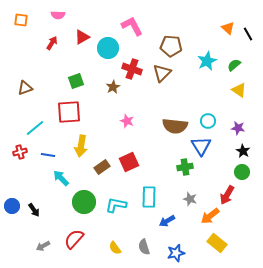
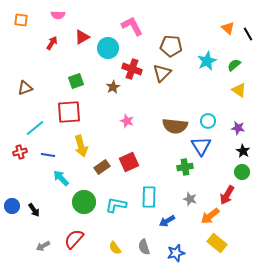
yellow arrow at (81, 146): rotated 25 degrees counterclockwise
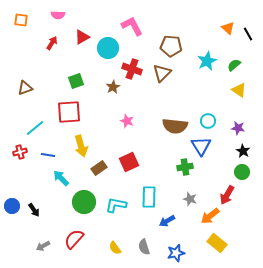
brown rectangle at (102, 167): moved 3 px left, 1 px down
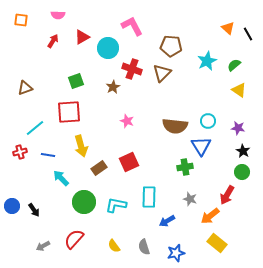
red arrow at (52, 43): moved 1 px right, 2 px up
yellow semicircle at (115, 248): moved 1 px left, 2 px up
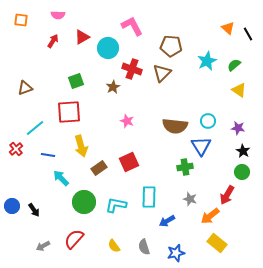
red cross at (20, 152): moved 4 px left, 3 px up; rotated 24 degrees counterclockwise
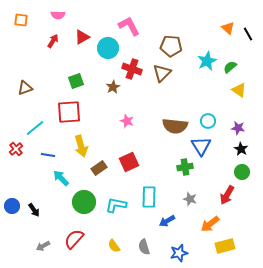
pink L-shape at (132, 26): moved 3 px left
green semicircle at (234, 65): moved 4 px left, 2 px down
black star at (243, 151): moved 2 px left, 2 px up
orange arrow at (210, 216): moved 8 px down
yellow rectangle at (217, 243): moved 8 px right, 3 px down; rotated 54 degrees counterclockwise
blue star at (176, 253): moved 3 px right
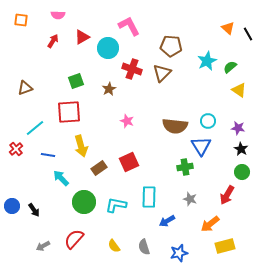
brown star at (113, 87): moved 4 px left, 2 px down
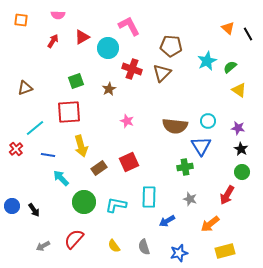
yellow rectangle at (225, 246): moved 5 px down
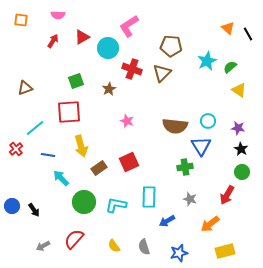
pink L-shape at (129, 26): rotated 95 degrees counterclockwise
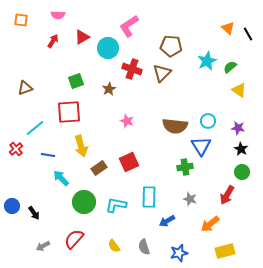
black arrow at (34, 210): moved 3 px down
